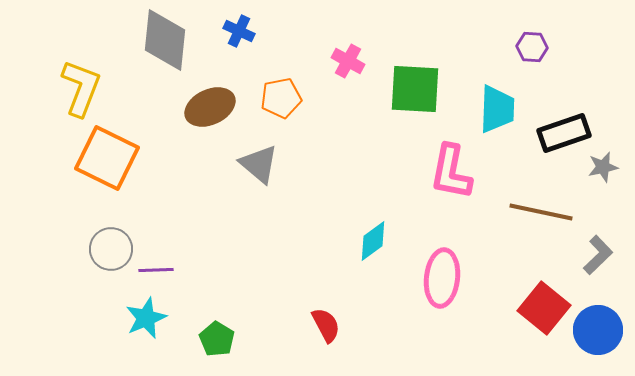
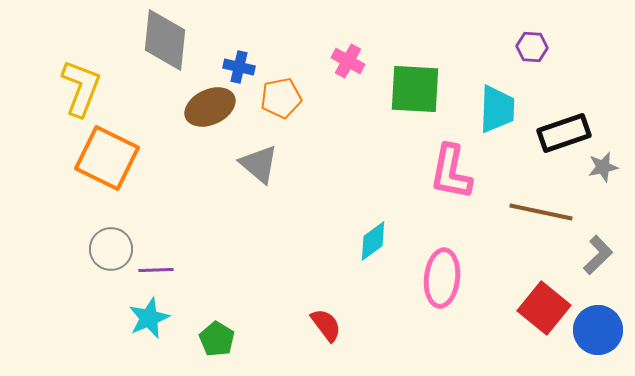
blue cross: moved 36 px down; rotated 12 degrees counterclockwise
cyan star: moved 3 px right
red semicircle: rotated 9 degrees counterclockwise
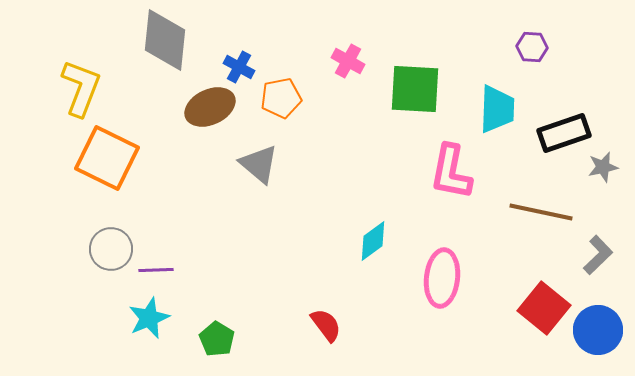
blue cross: rotated 16 degrees clockwise
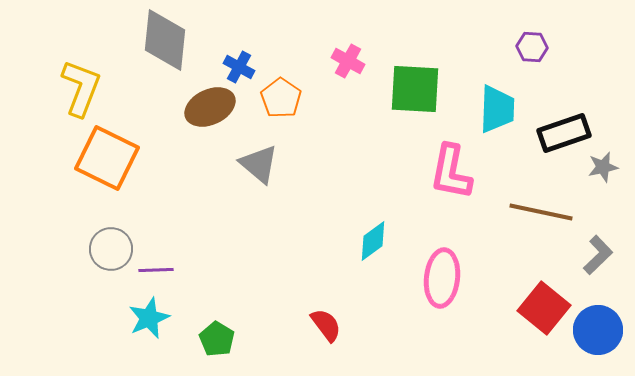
orange pentagon: rotated 27 degrees counterclockwise
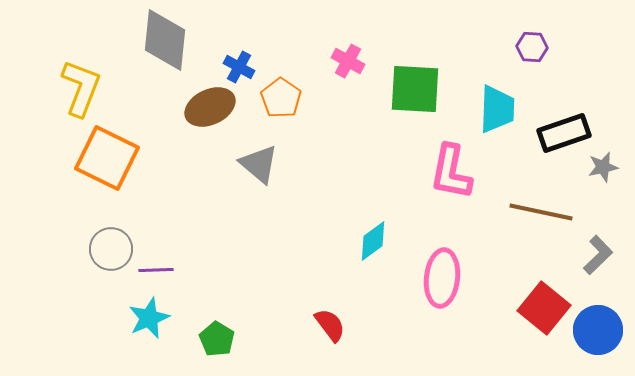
red semicircle: moved 4 px right
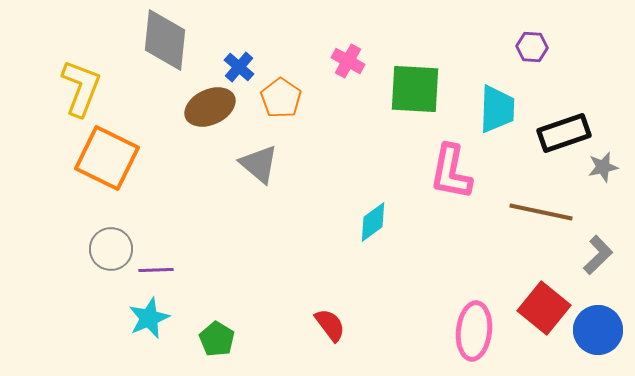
blue cross: rotated 12 degrees clockwise
cyan diamond: moved 19 px up
pink ellipse: moved 32 px right, 53 px down
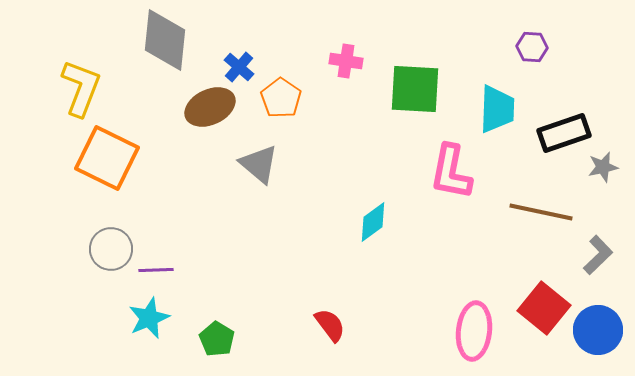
pink cross: moved 2 px left; rotated 20 degrees counterclockwise
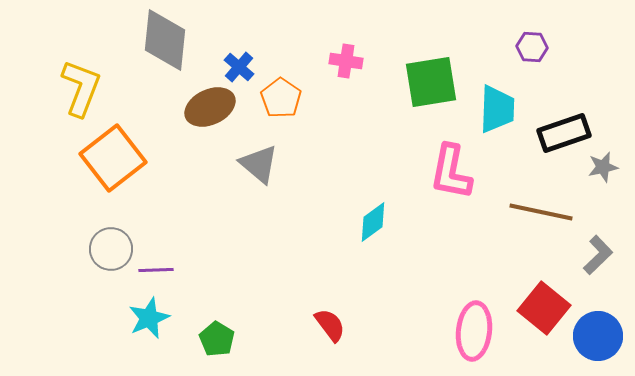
green square: moved 16 px right, 7 px up; rotated 12 degrees counterclockwise
orange square: moved 6 px right; rotated 26 degrees clockwise
blue circle: moved 6 px down
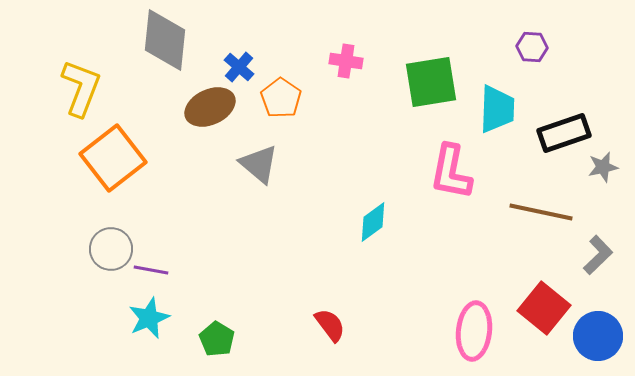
purple line: moved 5 px left; rotated 12 degrees clockwise
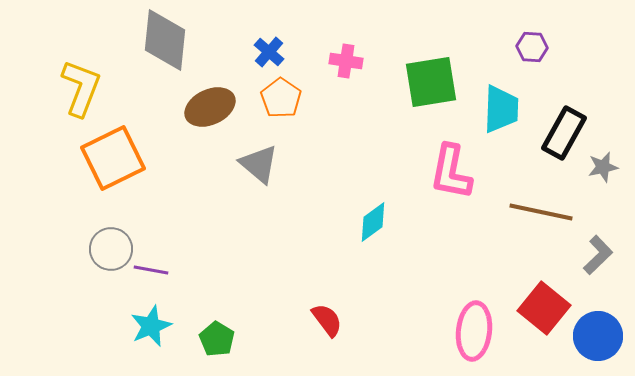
blue cross: moved 30 px right, 15 px up
cyan trapezoid: moved 4 px right
black rectangle: rotated 42 degrees counterclockwise
orange square: rotated 12 degrees clockwise
cyan star: moved 2 px right, 8 px down
red semicircle: moved 3 px left, 5 px up
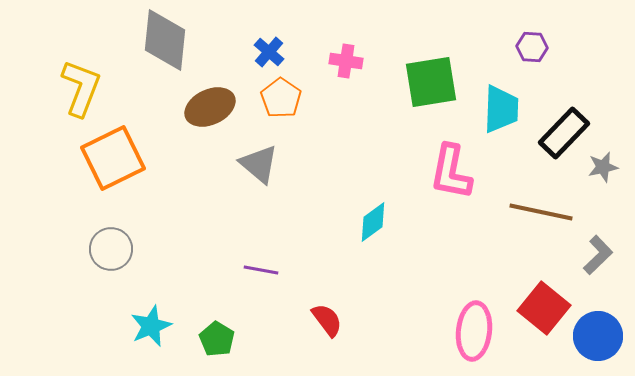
black rectangle: rotated 15 degrees clockwise
purple line: moved 110 px right
